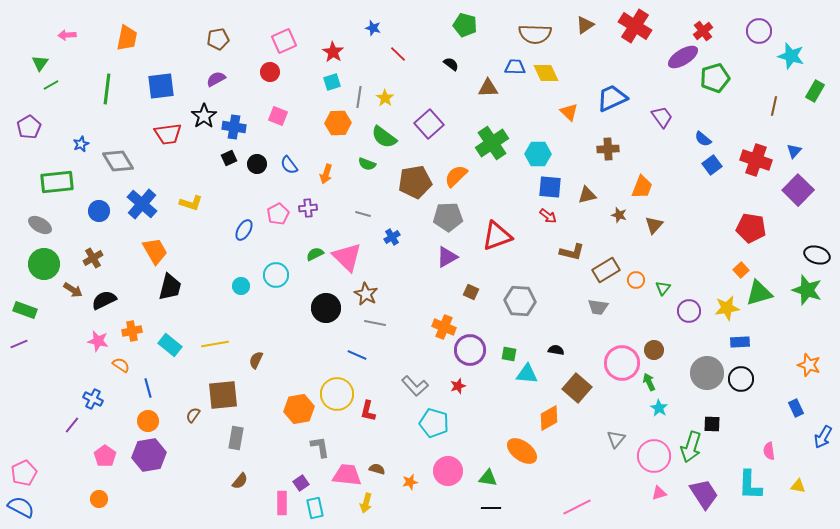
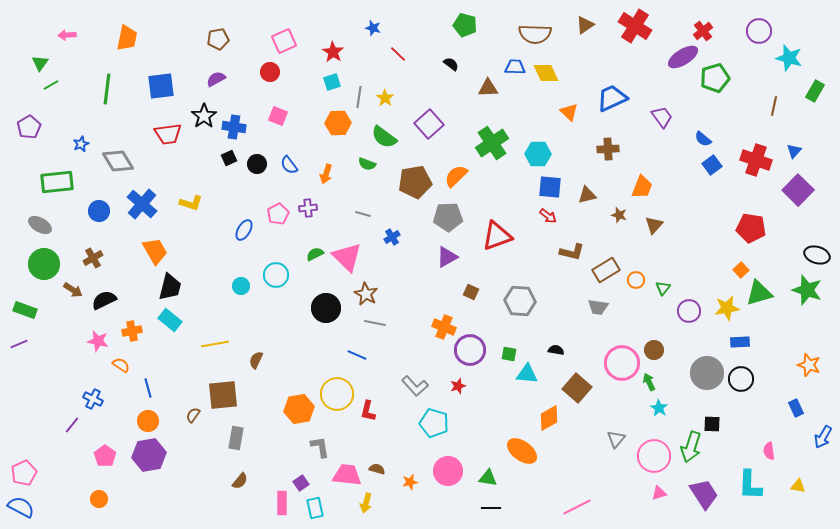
cyan star at (791, 56): moved 2 px left, 2 px down
cyan rectangle at (170, 345): moved 25 px up
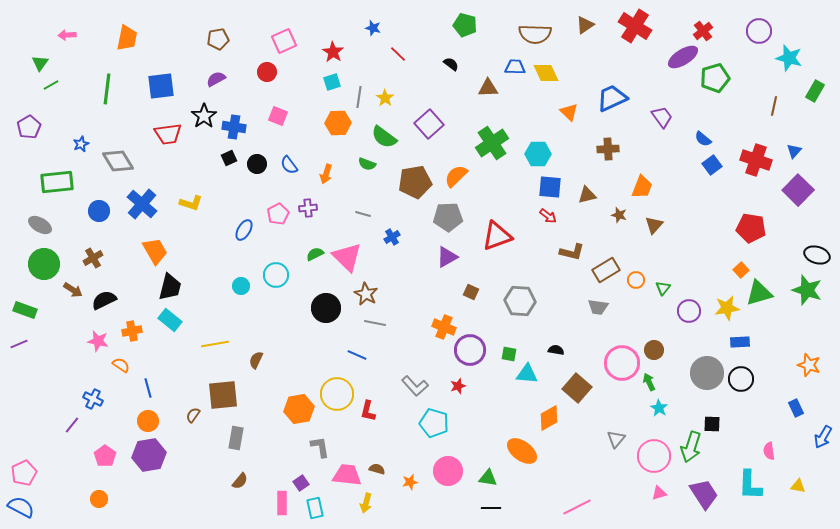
red circle at (270, 72): moved 3 px left
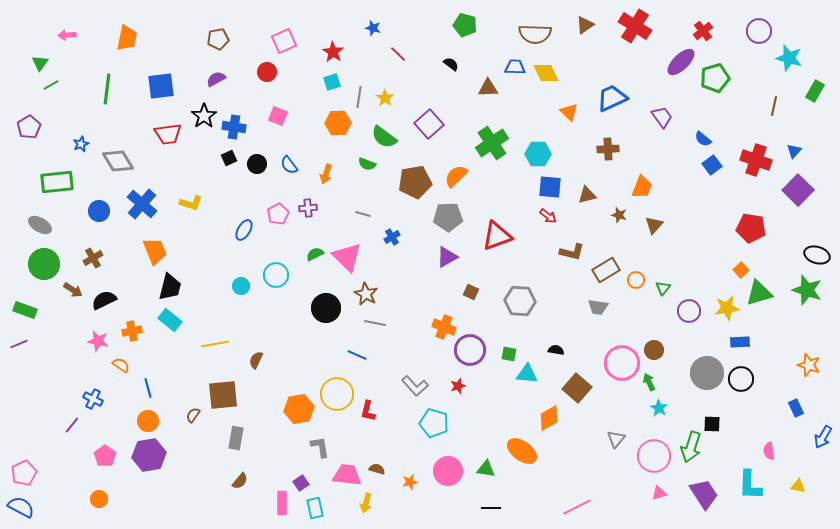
purple ellipse at (683, 57): moved 2 px left, 5 px down; rotated 12 degrees counterclockwise
orange trapezoid at (155, 251): rotated 8 degrees clockwise
green triangle at (488, 478): moved 2 px left, 9 px up
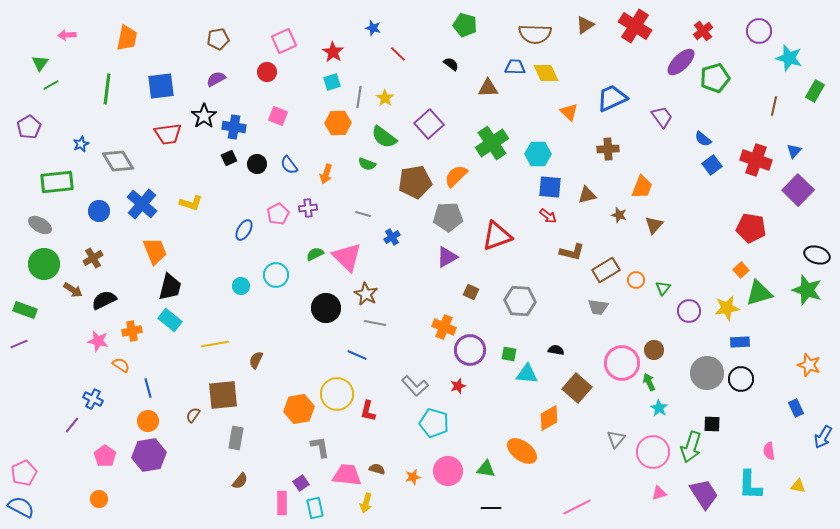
pink circle at (654, 456): moved 1 px left, 4 px up
orange star at (410, 482): moved 3 px right, 5 px up
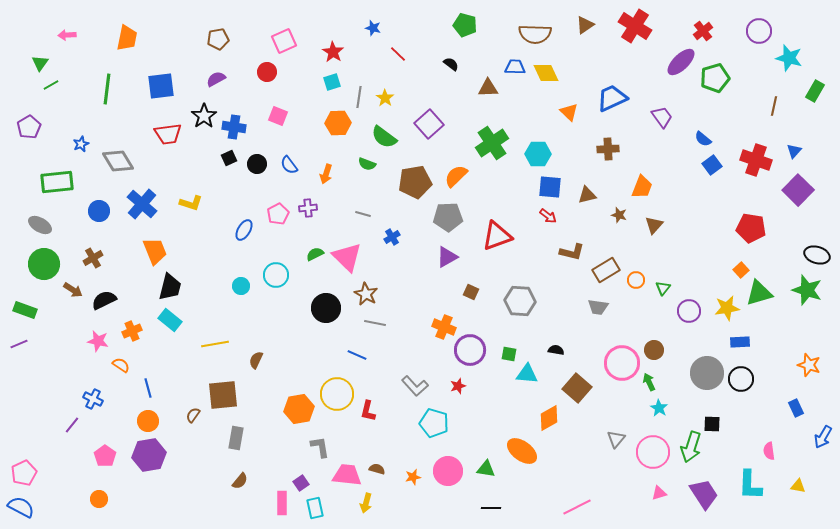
orange cross at (132, 331): rotated 12 degrees counterclockwise
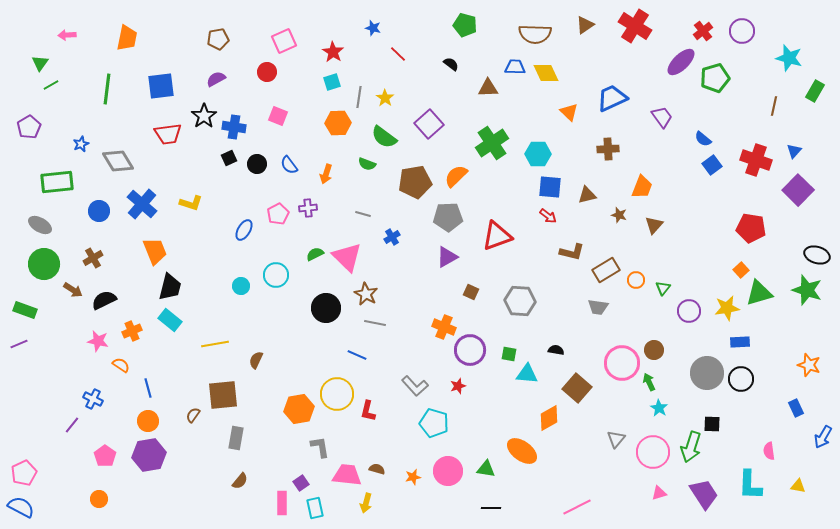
purple circle at (759, 31): moved 17 px left
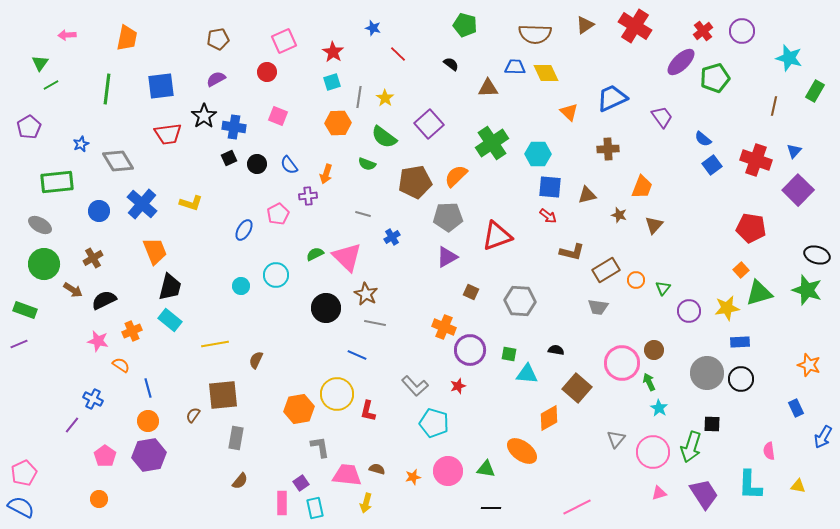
purple cross at (308, 208): moved 12 px up
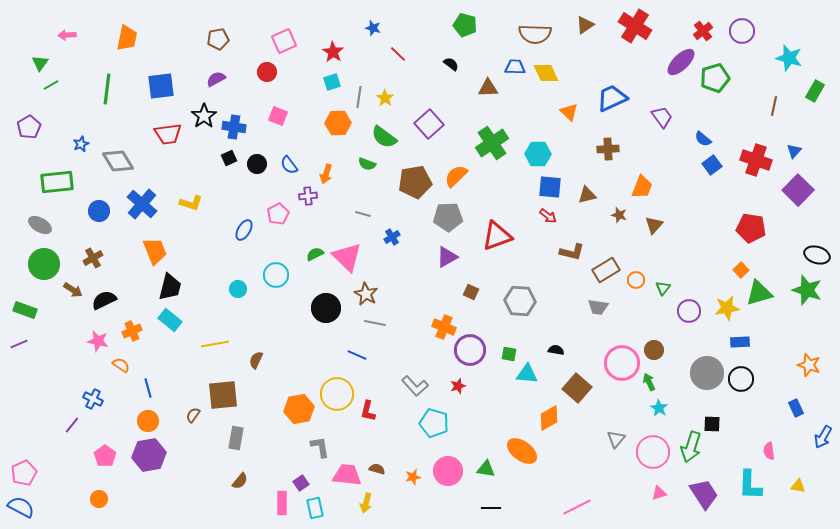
cyan circle at (241, 286): moved 3 px left, 3 px down
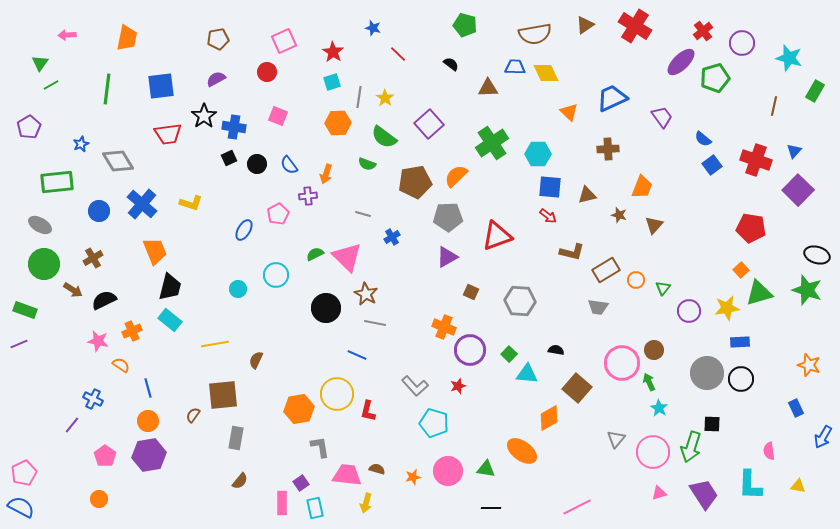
purple circle at (742, 31): moved 12 px down
brown semicircle at (535, 34): rotated 12 degrees counterclockwise
green square at (509, 354): rotated 35 degrees clockwise
